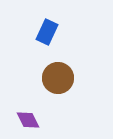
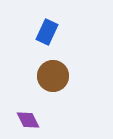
brown circle: moved 5 px left, 2 px up
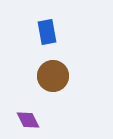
blue rectangle: rotated 35 degrees counterclockwise
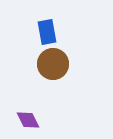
brown circle: moved 12 px up
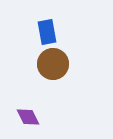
purple diamond: moved 3 px up
